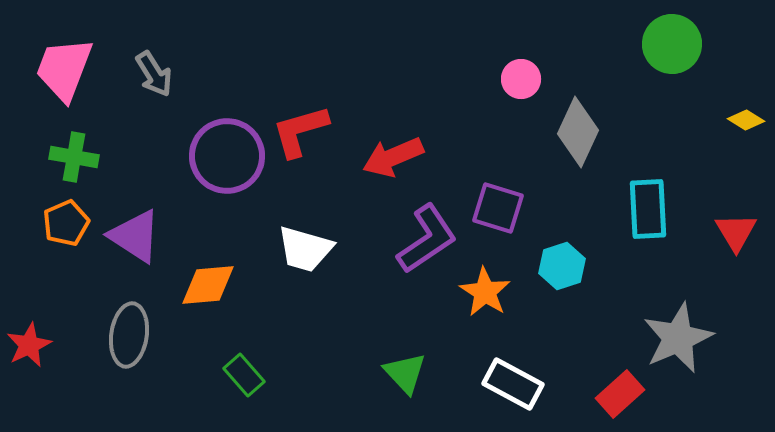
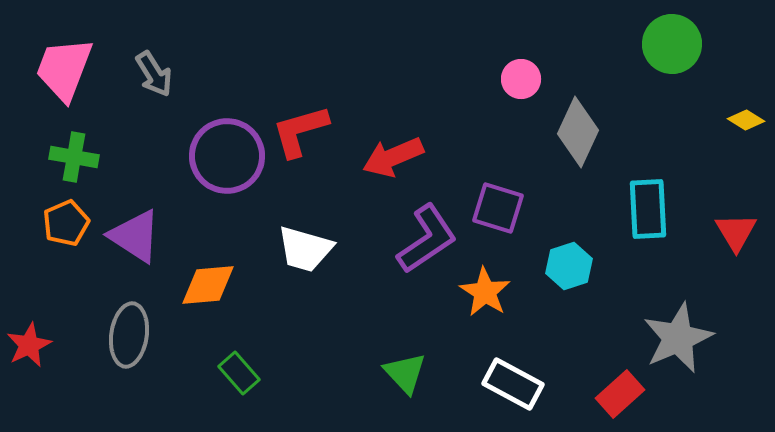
cyan hexagon: moved 7 px right
green rectangle: moved 5 px left, 2 px up
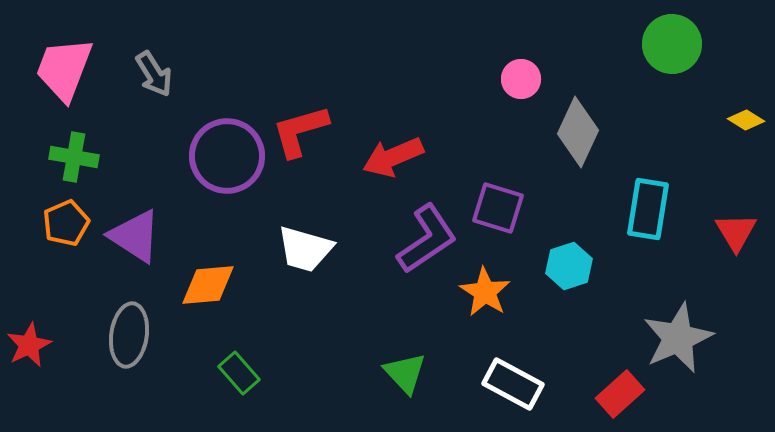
cyan rectangle: rotated 12 degrees clockwise
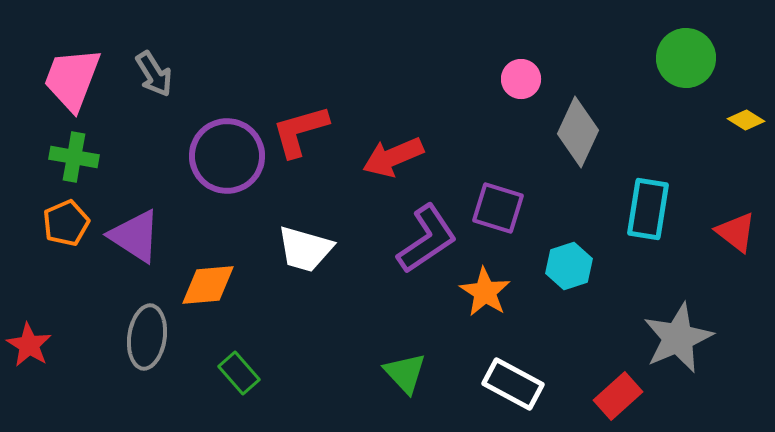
green circle: moved 14 px right, 14 px down
pink trapezoid: moved 8 px right, 10 px down
red triangle: rotated 21 degrees counterclockwise
gray ellipse: moved 18 px right, 2 px down
red star: rotated 15 degrees counterclockwise
red rectangle: moved 2 px left, 2 px down
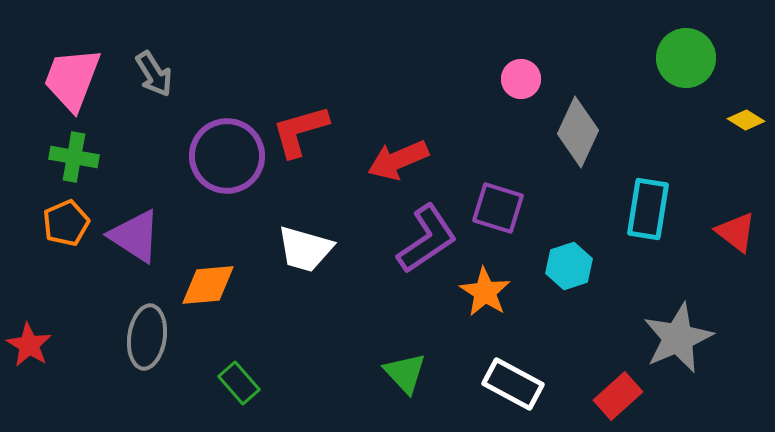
red arrow: moved 5 px right, 3 px down
green rectangle: moved 10 px down
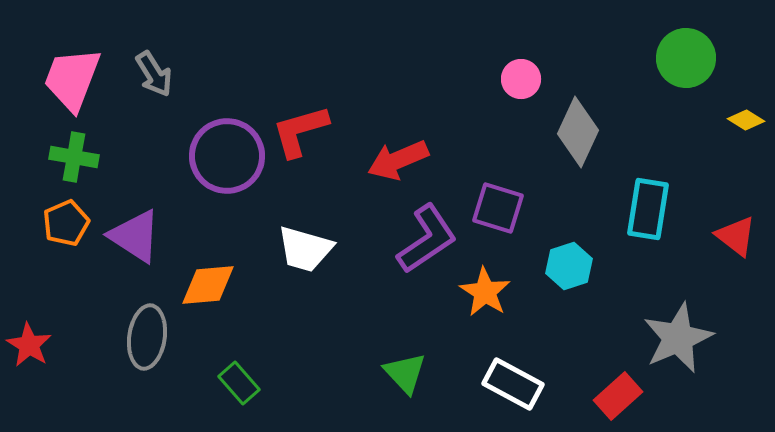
red triangle: moved 4 px down
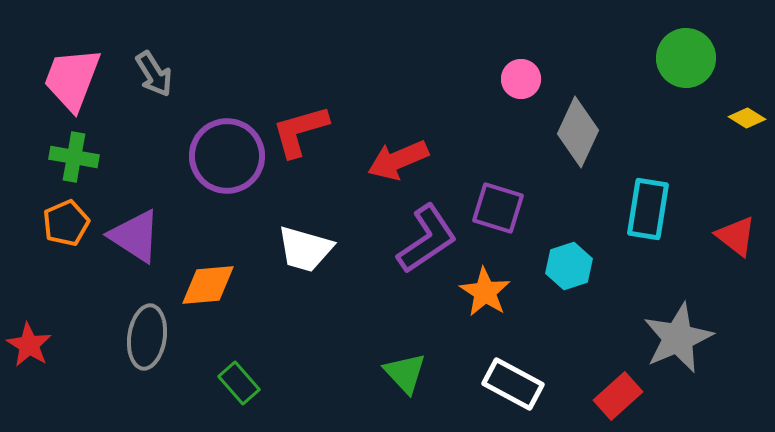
yellow diamond: moved 1 px right, 2 px up
